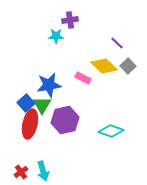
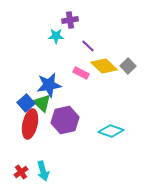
purple line: moved 29 px left, 3 px down
pink rectangle: moved 2 px left, 5 px up
green triangle: moved 2 px up; rotated 18 degrees counterclockwise
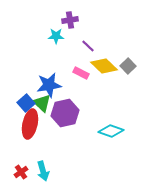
purple hexagon: moved 7 px up
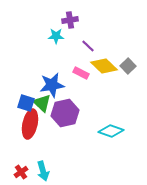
blue star: moved 3 px right
blue square: rotated 30 degrees counterclockwise
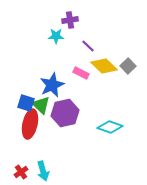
blue star: rotated 15 degrees counterclockwise
green triangle: moved 1 px left, 2 px down
cyan diamond: moved 1 px left, 4 px up
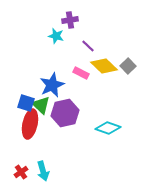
cyan star: rotated 14 degrees clockwise
cyan diamond: moved 2 px left, 1 px down
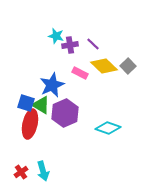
purple cross: moved 25 px down
purple line: moved 5 px right, 2 px up
pink rectangle: moved 1 px left
green triangle: rotated 12 degrees counterclockwise
purple hexagon: rotated 12 degrees counterclockwise
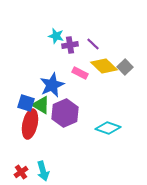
gray square: moved 3 px left, 1 px down
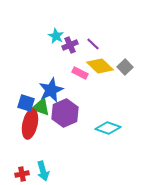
cyan star: rotated 14 degrees clockwise
purple cross: rotated 14 degrees counterclockwise
yellow diamond: moved 4 px left
blue star: moved 1 px left, 5 px down
green triangle: moved 2 px down; rotated 12 degrees counterclockwise
red cross: moved 1 px right, 2 px down; rotated 24 degrees clockwise
